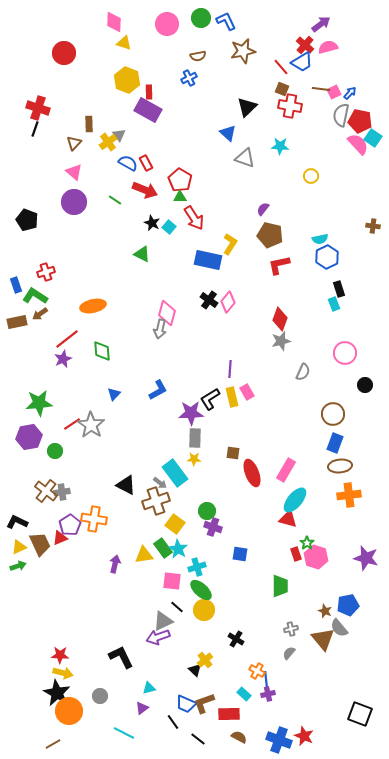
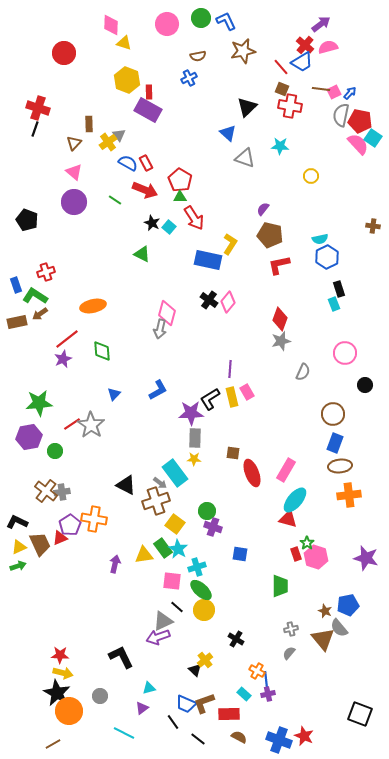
pink diamond at (114, 22): moved 3 px left, 3 px down
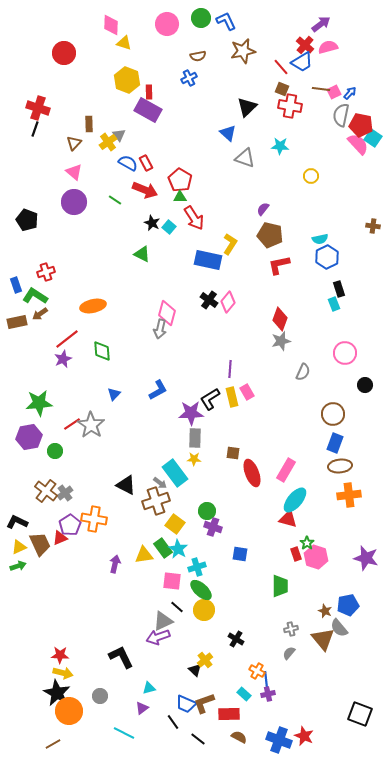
red pentagon at (360, 121): moved 1 px right, 4 px down
gray cross at (62, 492): moved 3 px right, 1 px down; rotated 28 degrees counterclockwise
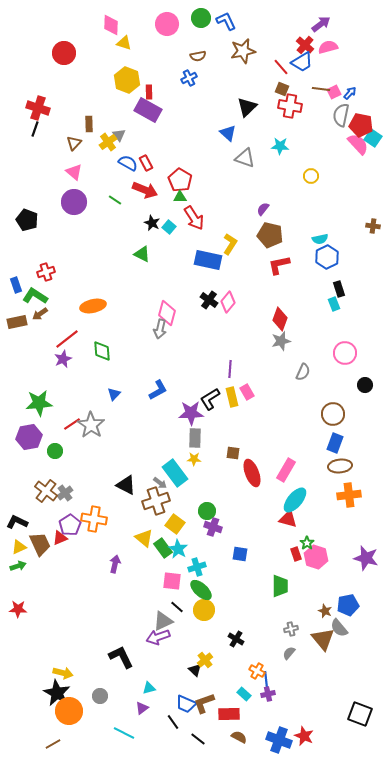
yellow triangle at (144, 555): moved 17 px up; rotated 48 degrees clockwise
red star at (60, 655): moved 42 px left, 46 px up
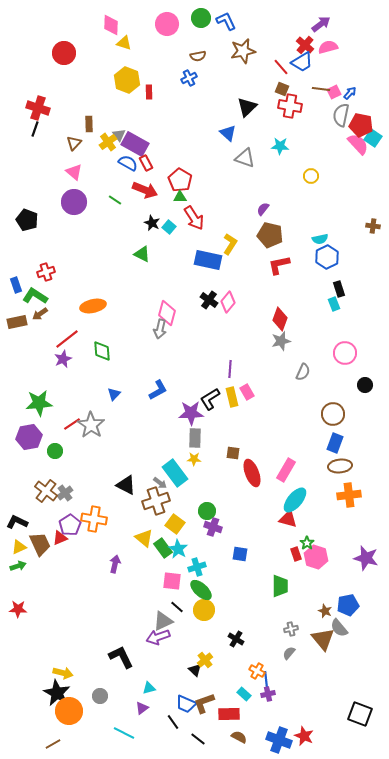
purple rectangle at (148, 110): moved 13 px left, 34 px down
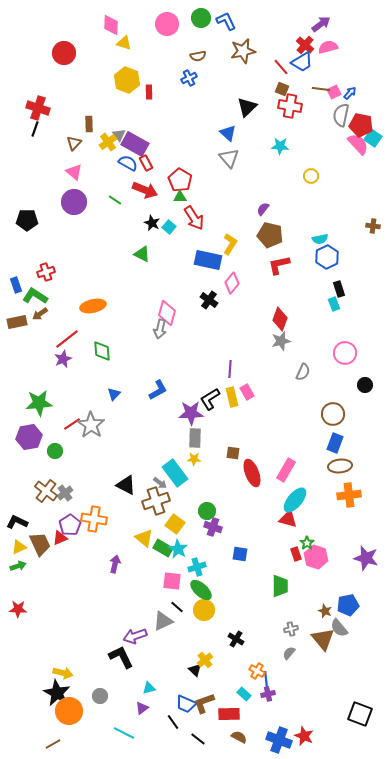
gray triangle at (245, 158): moved 16 px left; rotated 30 degrees clockwise
black pentagon at (27, 220): rotated 20 degrees counterclockwise
pink diamond at (228, 302): moved 4 px right, 19 px up
green rectangle at (163, 548): rotated 24 degrees counterclockwise
purple arrow at (158, 637): moved 23 px left, 1 px up
